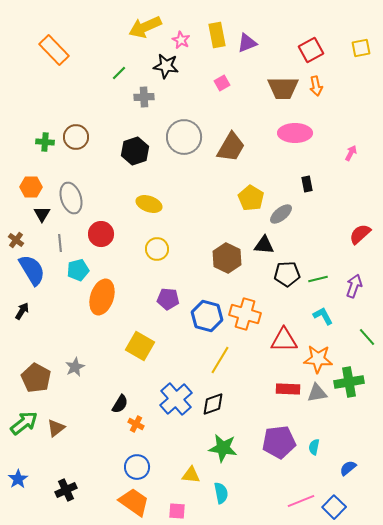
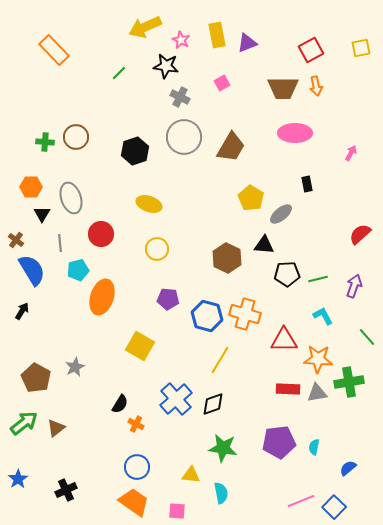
gray cross at (144, 97): moved 36 px right; rotated 30 degrees clockwise
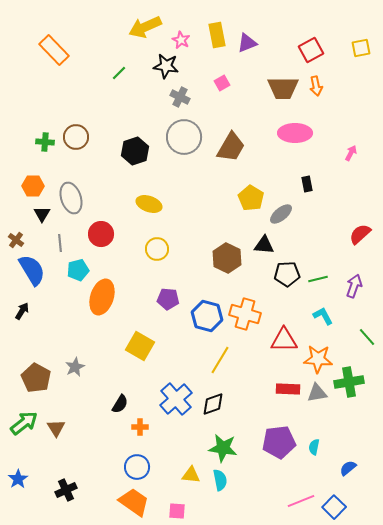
orange hexagon at (31, 187): moved 2 px right, 1 px up
orange cross at (136, 424): moved 4 px right, 3 px down; rotated 28 degrees counterclockwise
brown triangle at (56, 428): rotated 24 degrees counterclockwise
cyan semicircle at (221, 493): moved 1 px left, 13 px up
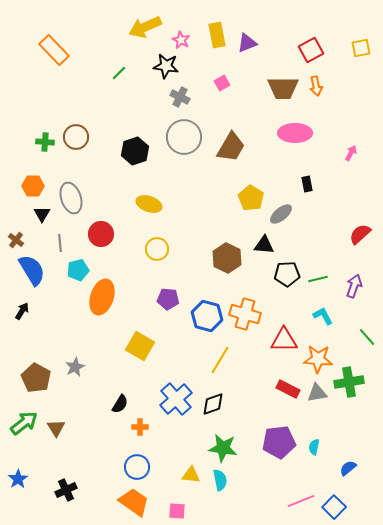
red rectangle at (288, 389): rotated 25 degrees clockwise
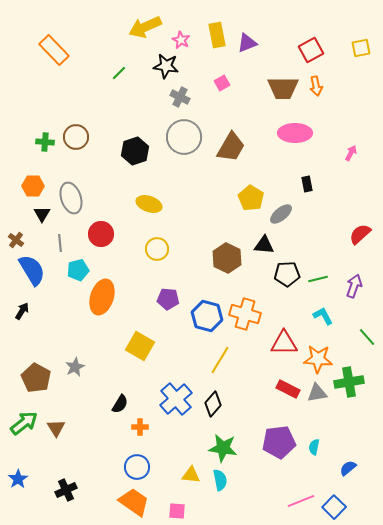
red triangle at (284, 340): moved 3 px down
black diamond at (213, 404): rotated 30 degrees counterclockwise
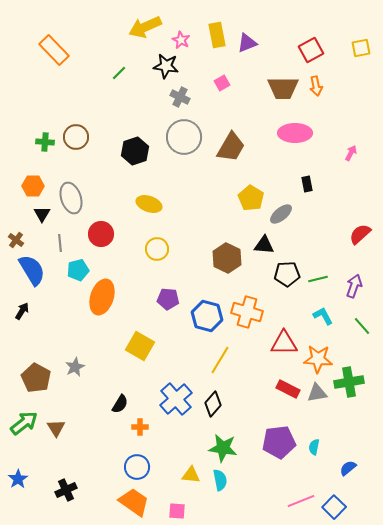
orange cross at (245, 314): moved 2 px right, 2 px up
green line at (367, 337): moved 5 px left, 11 px up
